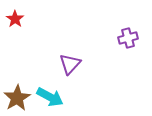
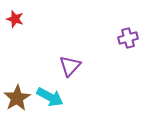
red star: rotated 18 degrees counterclockwise
purple triangle: moved 2 px down
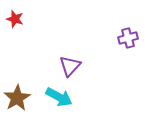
cyan arrow: moved 9 px right
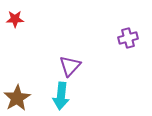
red star: rotated 18 degrees counterclockwise
cyan arrow: moved 2 px right, 1 px up; rotated 68 degrees clockwise
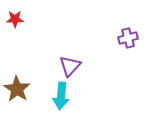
brown star: moved 9 px up; rotated 8 degrees counterclockwise
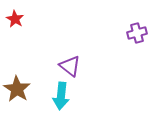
red star: rotated 30 degrees clockwise
purple cross: moved 9 px right, 5 px up
purple triangle: rotated 35 degrees counterclockwise
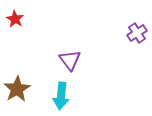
purple cross: rotated 18 degrees counterclockwise
purple triangle: moved 6 px up; rotated 15 degrees clockwise
brown star: rotated 8 degrees clockwise
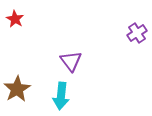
purple triangle: moved 1 px right, 1 px down
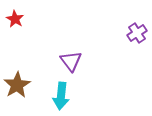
brown star: moved 4 px up
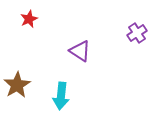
red star: moved 14 px right; rotated 18 degrees clockwise
purple triangle: moved 9 px right, 10 px up; rotated 20 degrees counterclockwise
